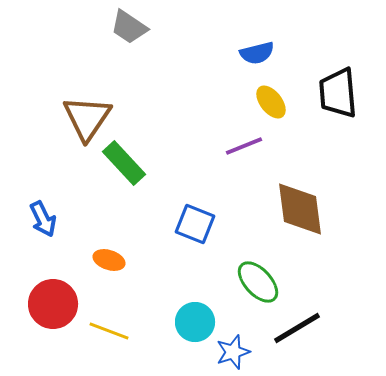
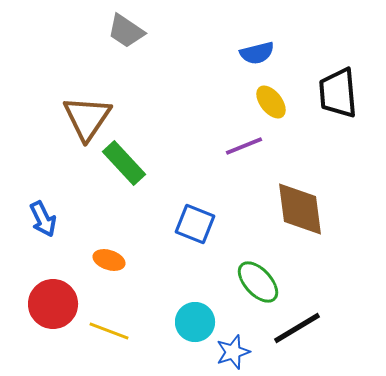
gray trapezoid: moved 3 px left, 4 px down
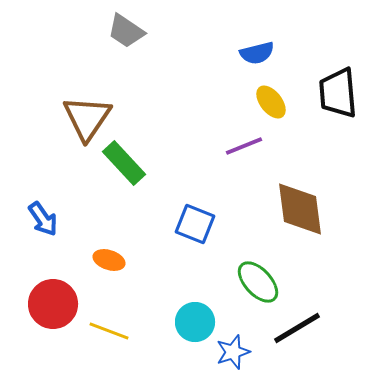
blue arrow: rotated 9 degrees counterclockwise
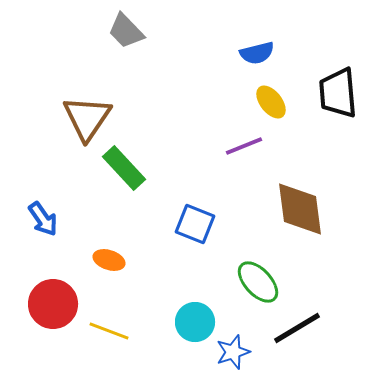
gray trapezoid: rotated 12 degrees clockwise
green rectangle: moved 5 px down
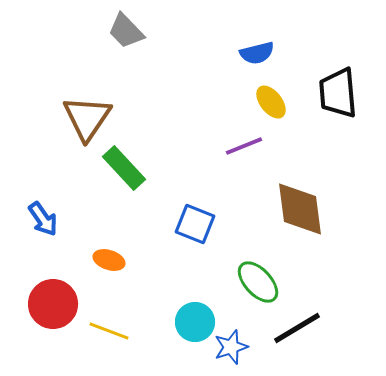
blue star: moved 2 px left, 5 px up
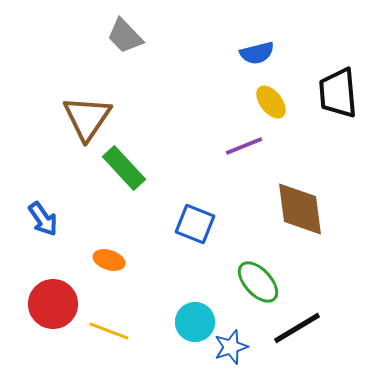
gray trapezoid: moved 1 px left, 5 px down
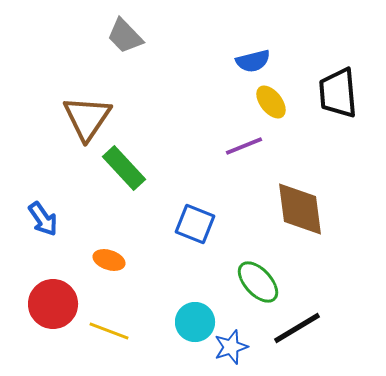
blue semicircle: moved 4 px left, 8 px down
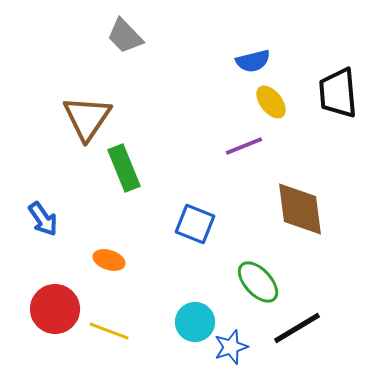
green rectangle: rotated 21 degrees clockwise
red circle: moved 2 px right, 5 px down
